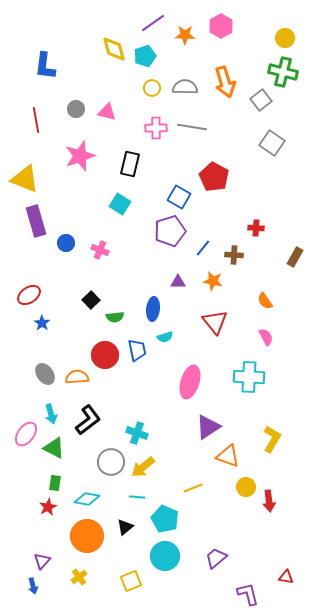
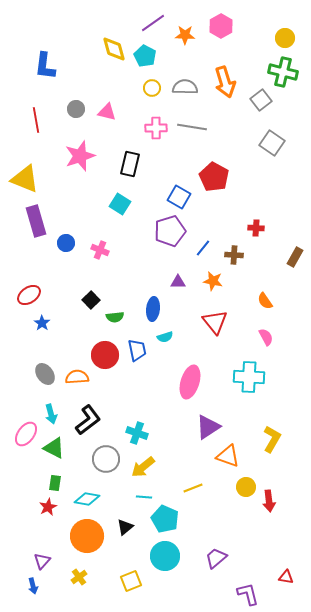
cyan pentagon at (145, 56): rotated 25 degrees counterclockwise
gray circle at (111, 462): moved 5 px left, 3 px up
cyan line at (137, 497): moved 7 px right
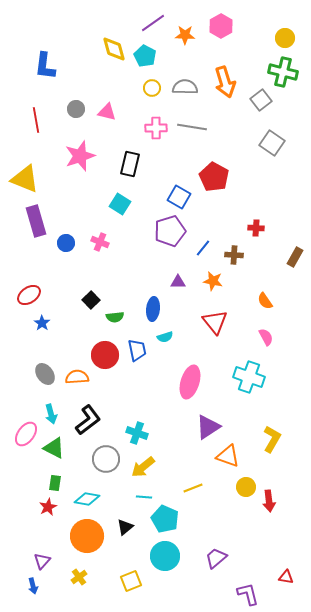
pink cross at (100, 250): moved 8 px up
cyan cross at (249, 377): rotated 16 degrees clockwise
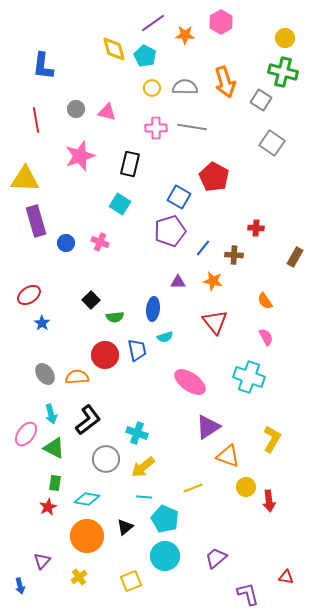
pink hexagon at (221, 26): moved 4 px up
blue L-shape at (45, 66): moved 2 px left
gray square at (261, 100): rotated 20 degrees counterclockwise
yellow triangle at (25, 179): rotated 20 degrees counterclockwise
pink ellipse at (190, 382): rotated 72 degrees counterclockwise
blue arrow at (33, 586): moved 13 px left
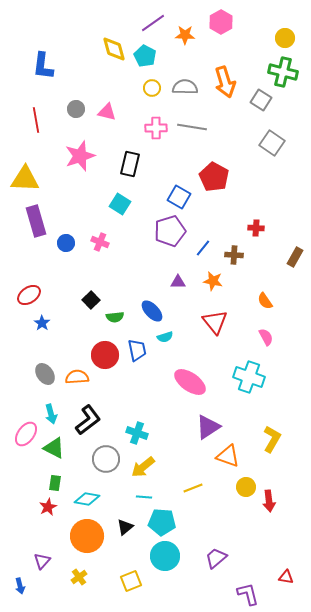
blue ellipse at (153, 309): moved 1 px left, 2 px down; rotated 50 degrees counterclockwise
cyan pentagon at (165, 519): moved 3 px left, 3 px down; rotated 20 degrees counterclockwise
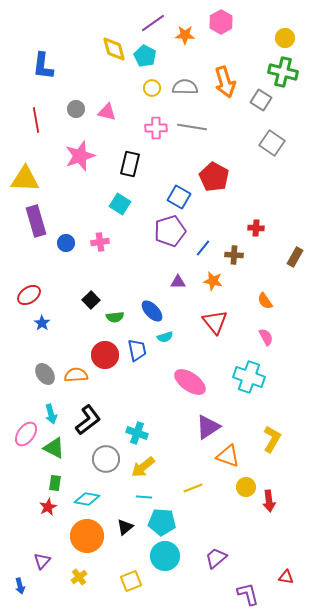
pink cross at (100, 242): rotated 30 degrees counterclockwise
orange semicircle at (77, 377): moved 1 px left, 2 px up
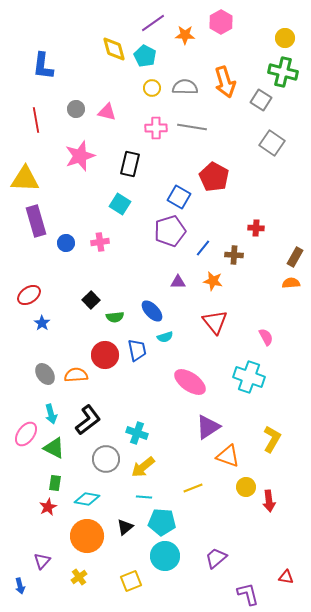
orange semicircle at (265, 301): moved 26 px right, 18 px up; rotated 120 degrees clockwise
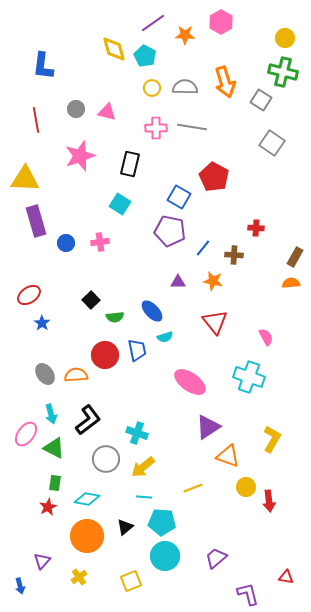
purple pentagon at (170, 231): rotated 28 degrees clockwise
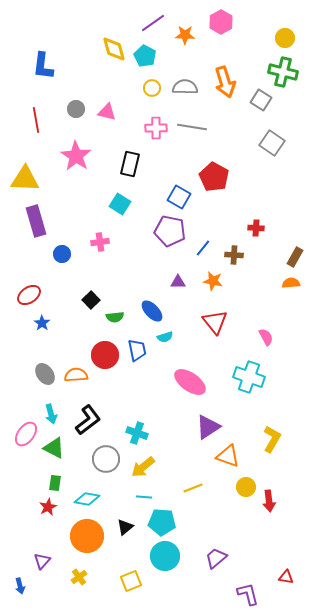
pink star at (80, 156): moved 4 px left; rotated 20 degrees counterclockwise
blue circle at (66, 243): moved 4 px left, 11 px down
